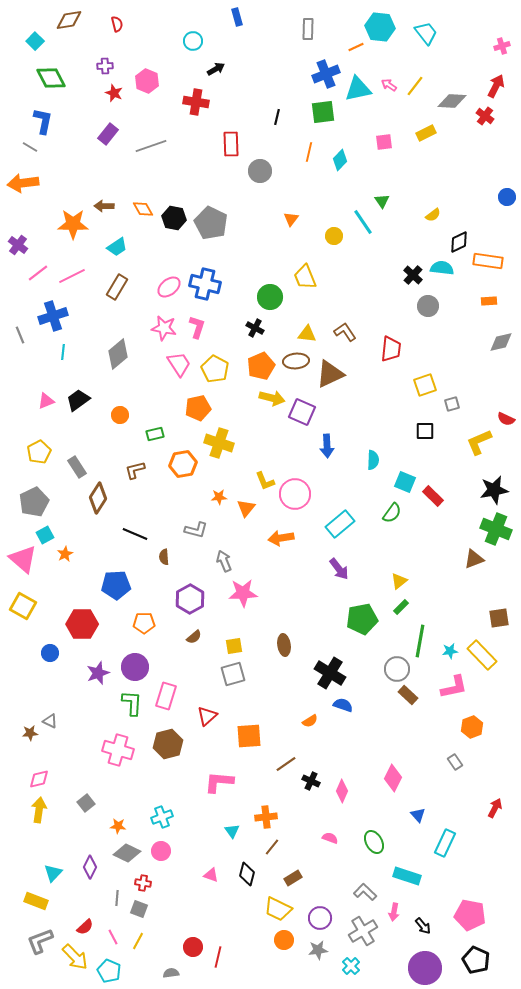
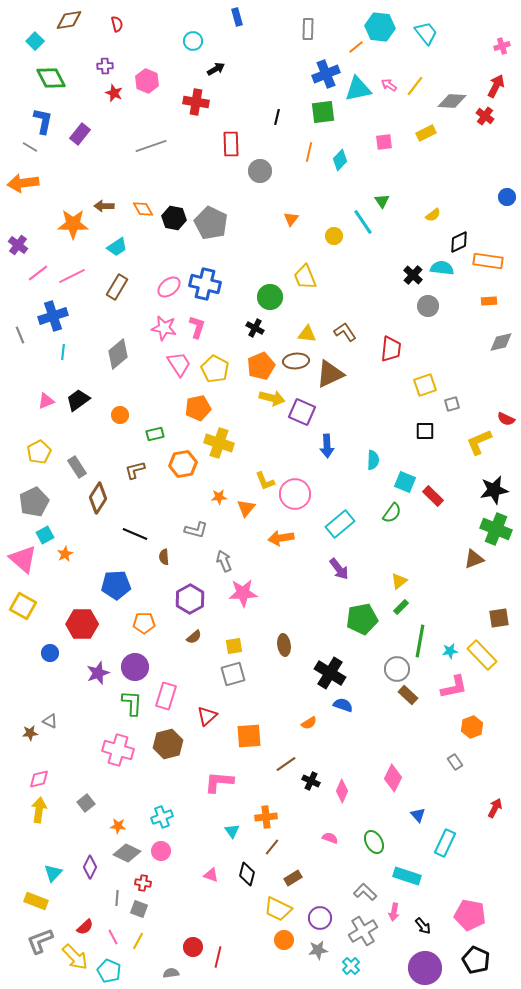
orange line at (356, 47): rotated 14 degrees counterclockwise
purple rectangle at (108, 134): moved 28 px left
orange semicircle at (310, 721): moved 1 px left, 2 px down
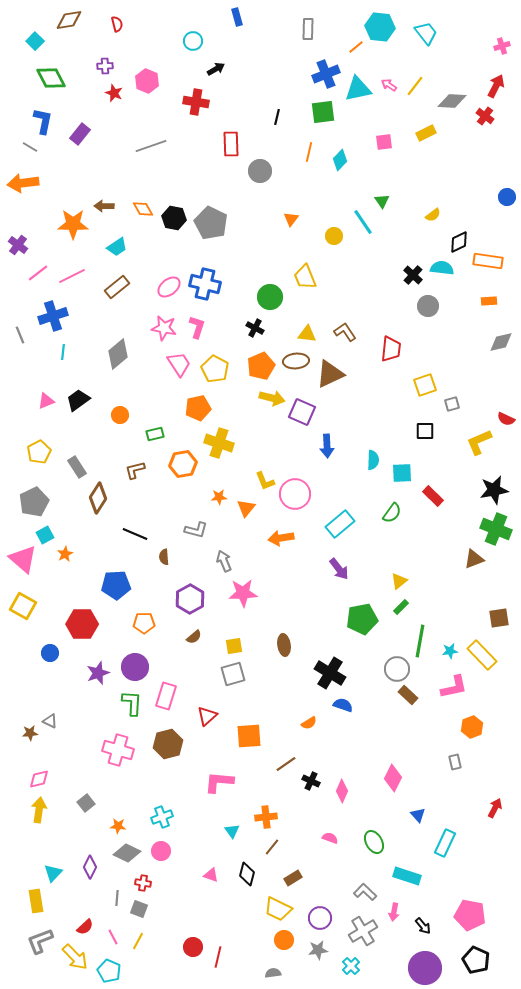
brown rectangle at (117, 287): rotated 20 degrees clockwise
cyan square at (405, 482): moved 3 px left, 9 px up; rotated 25 degrees counterclockwise
gray rectangle at (455, 762): rotated 21 degrees clockwise
yellow rectangle at (36, 901): rotated 60 degrees clockwise
gray semicircle at (171, 973): moved 102 px right
